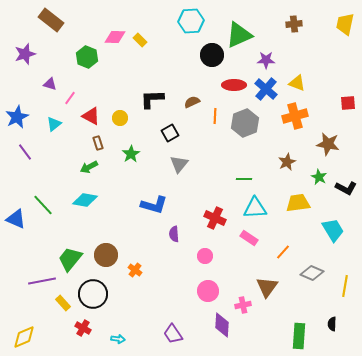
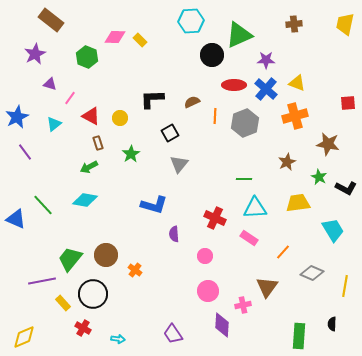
purple star at (25, 54): moved 10 px right; rotated 10 degrees counterclockwise
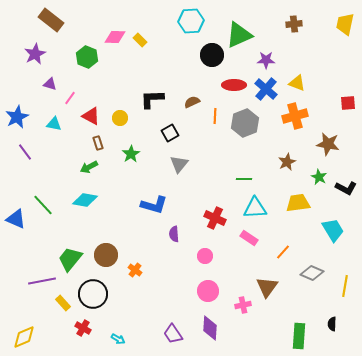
cyan triangle at (54, 124): rotated 49 degrees clockwise
purple diamond at (222, 325): moved 12 px left, 3 px down
cyan arrow at (118, 339): rotated 24 degrees clockwise
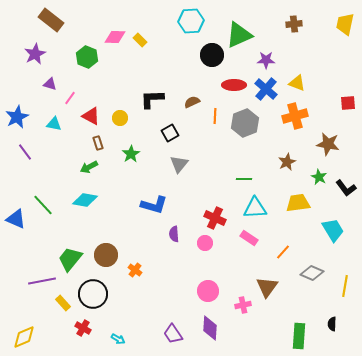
black L-shape at (346, 188): rotated 25 degrees clockwise
pink circle at (205, 256): moved 13 px up
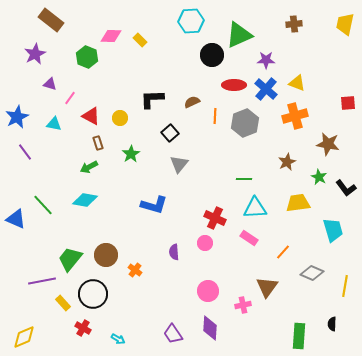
pink diamond at (115, 37): moved 4 px left, 1 px up
black square at (170, 133): rotated 12 degrees counterclockwise
cyan trapezoid at (333, 230): rotated 15 degrees clockwise
purple semicircle at (174, 234): moved 18 px down
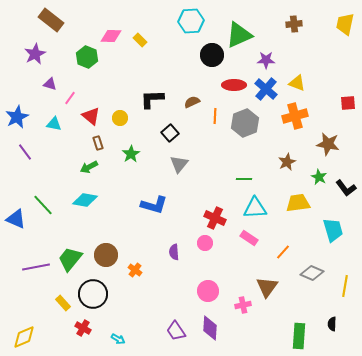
red triangle at (91, 116): rotated 12 degrees clockwise
purple line at (42, 281): moved 6 px left, 14 px up
purple trapezoid at (173, 334): moved 3 px right, 3 px up
